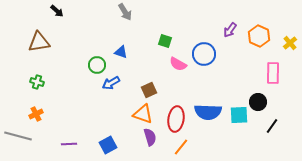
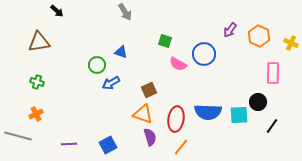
yellow cross: moved 1 px right; rotated 24 degrees counterclockwise
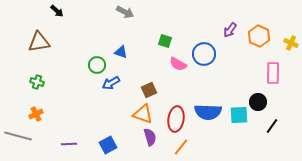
gray arrow: rotated 30 degrees counterclockwise
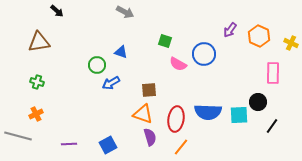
brown square: rotated 21 degrees clockwise
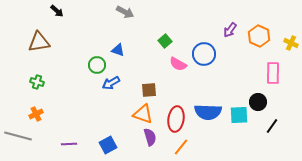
green square: rotated 32 degrees clockwise
blue triangle: moved 3 px left, 2 px up
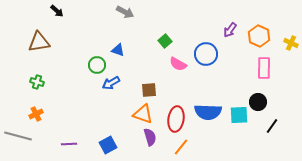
blue circle: moved 2 px right
pink rectangle: moved 9 px left, 5 px up
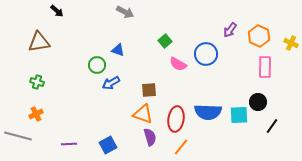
pink rectangle: moved 1 px right, 1 px up
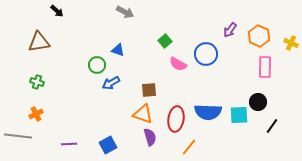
gray line: rotated 8 degrees counterclockwise
orange line: moved 8 px right
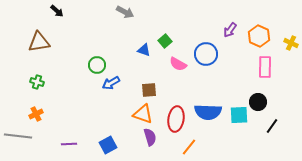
blue triangle: moved 26 px right
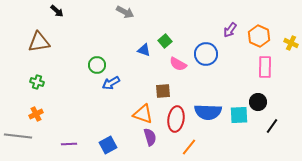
brown square: moved 14 px right, 1 px down
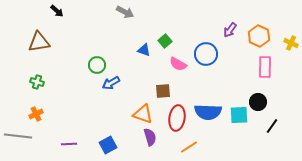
red ellipse: moved 1 px right, 1 px up
orange line: rotated 18 degrees clockwise
